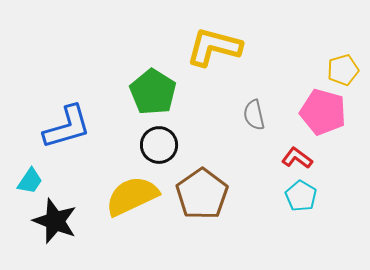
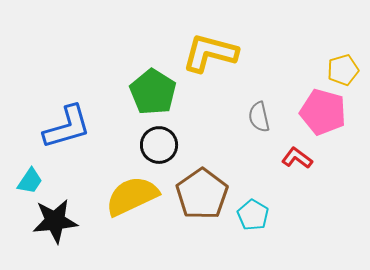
yellow L-shape: moved 4 px left, 6 px down
gray semicircle: moved 5 px right, 2 px down
cyan pentagon: moved 48 px left, 19 px down
black star: rotated 27 degrees counterclockwise
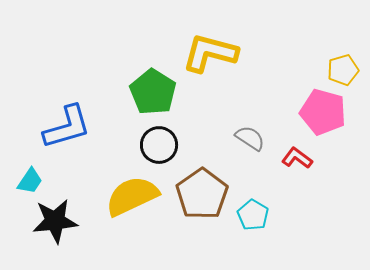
gray semicircle: moved 9 px left, 21 px down; rotated 136 degrees clockwise
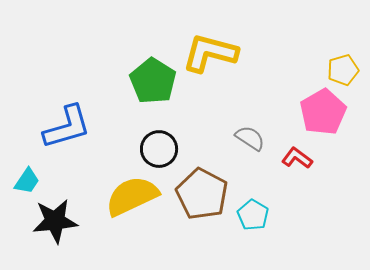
green pentagon: moved 11 px up
pink pentagon: rotated 27 degrees clockwise
black circle: moved 4 px down
cyan trapezoid: moved 3 px left
brown pentagon: rotated 9 degrees counterclockwise
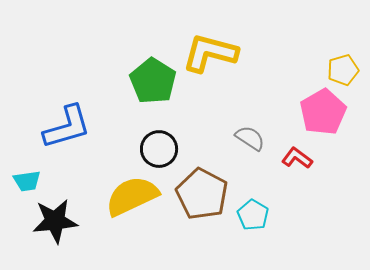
cyan trapezoid: rotated 48 degrees clockwise
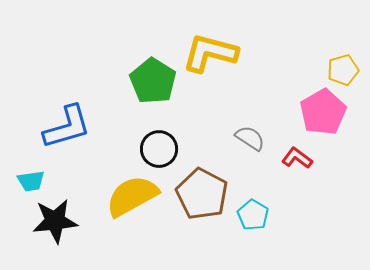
cyan trapezoid: moved 4 px right
yellow semicircle: rotated 4 degrees counterclockwise
